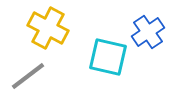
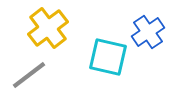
yellow cross: rotated 24 degrees clockwise
gray line: moved 1 px right, 1 px up
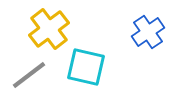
yellow cross: moved 1 px right, 1 px down
cyan square: moved 22 px left, 10 px down
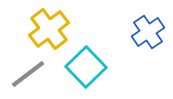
cyan square: rotated 33 degrees clockwise
gray line: moved 1 px left, 1 px up
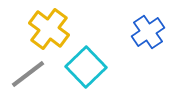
yellow cross: rotated 15 degrees counterclockwise
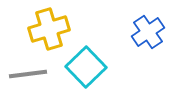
yellow cross: rotated 36 degrees clockwise
gray line: rotated 30 degrees clockwise
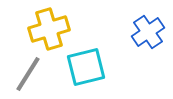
cyan square: rotated 30 degrees clockwise
gray line: rotated 51 degrees counterclockwise
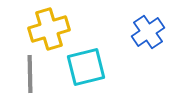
gray line: moved 2 px right; rotated 33 degrees counterclockwise
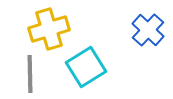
blue cross: moved 2 px up; rotated 12 degrees counterclockwise
cyan square: rotated 18 degrees counterclockwise
